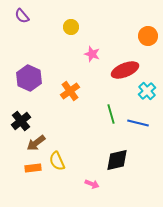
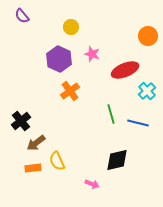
purple hexagon: moved 30 px right, 19 px up
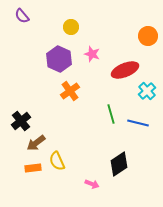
black diamond: moved 2 px right, 4 px down; rotated 20 degrees counterclockwise
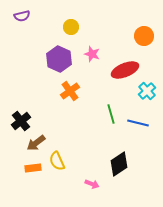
purple semicircle: rotated 63 degrees counterclockwise
orange circle: moved 4 px left
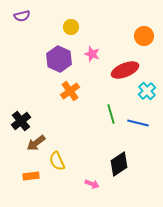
orange rectangle: moved 2 px left, 8 px down
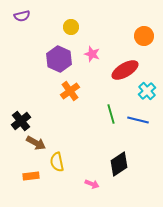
red ellipse: rotated 8 degrees counterclockwise
blue line: moved 3 px up
brown arrow: rotated 114 degrees counterclockwise
yellow semicircle: moved 1 px down; rotated 12 degrees clockwise
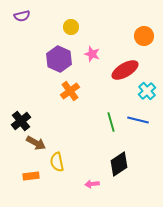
green line: moved 8 px down
pink arrow: rotated 152 degrees clockwise
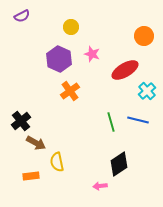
purple semicircle: rotated 14 degrees counterclockwise
pink arrow: moved 8 px right, 2 px down
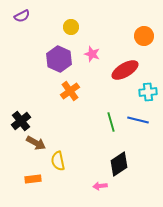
cyan cross: moved 1 px right, 1 px down; rotated 36 degrees clockwise
yellow semicircle: moved 1 px right, 1 px up
orange rectangle: moved 2 px right, 3 px down
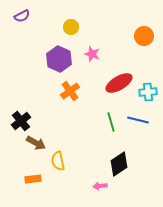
red ellipse: moved 6 px left, 13 px down
